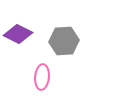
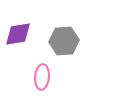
purple diamond: rotated 36 degrees counterclockwise
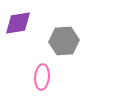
purple diamond: moved 11 px up
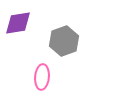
gray hexagon: rotated 16 degrees counterclockwise
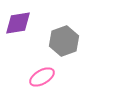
pink ellipse: rotated 55 degrees clockwise
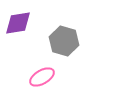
gray hexagon: rotated 24 degrees counterclockwise
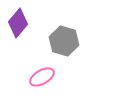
purple diamond: rotated 40 degrees counterclockwise
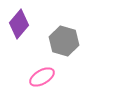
purple diamond: moved 1 px right, 1 px down
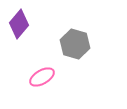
gray hexagon: moved 11 px right, 3 px down
